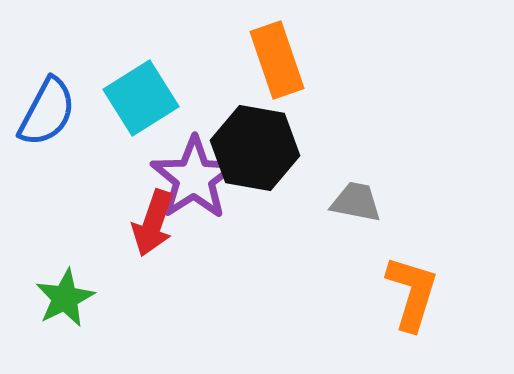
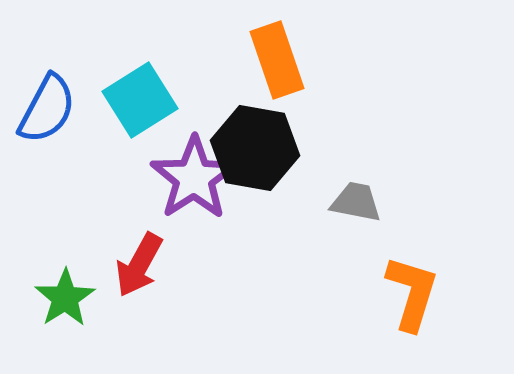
cyan square: moved 1 px left, 2 px down
blue semicircle: moved 3 px up
red arrow: moved 14 px left, 42 px down; rotated 10 degrees clockwise
green star: rotated 6 degrees counterclockwise
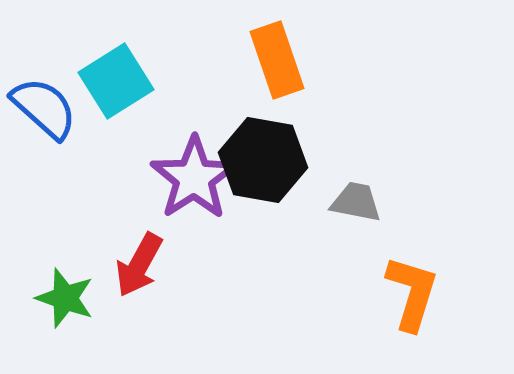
cyan square: moved 24 px left, 19 px up
blue semicircle: moved 3 px left, 1 px up; rotated 76 degrees counterclockwise
black hexagon: moved 8 px right, 12 px down
green star: rotated 20 degrees counterclockwise
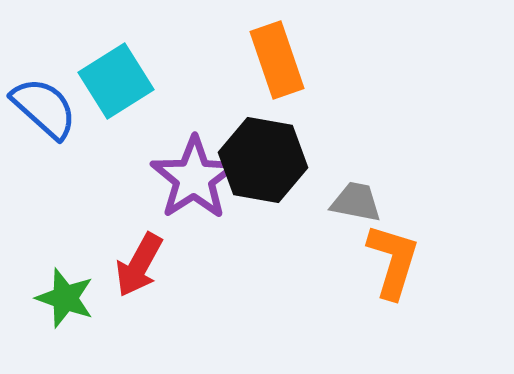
orange L-shape: moved 19 px left, 32 px up
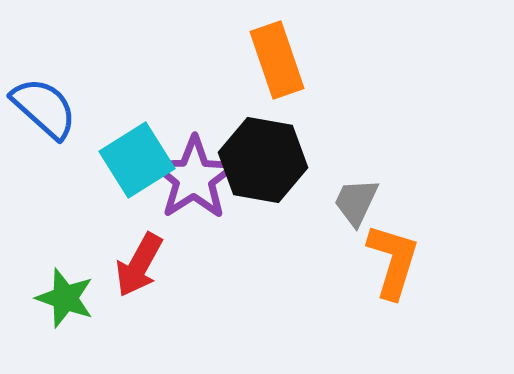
cyan square: moved 21 px right, 79 px down
gray trapezoid: rotated 76 degrees counterclockwise
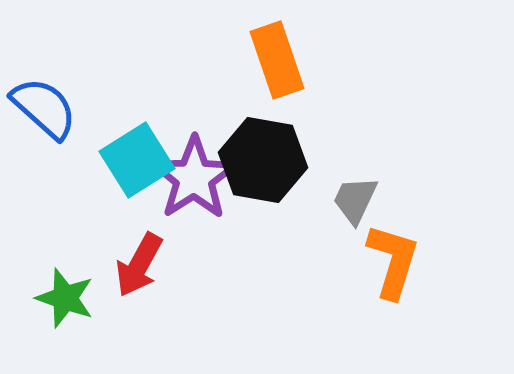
gray trapezoid: moved 1 px left, 2 px up
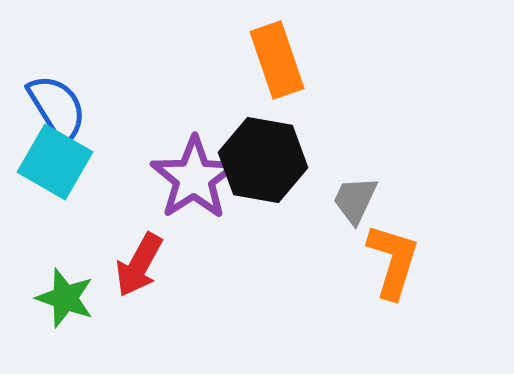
blue semicircle: moved 13 px right; rotated 16 degrees clockwise
cyan square: moved 82 px left, 2 px down; rotated 28 degrees counterclockwise
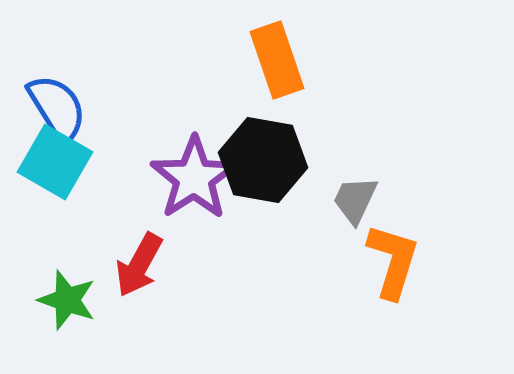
green star: moved 2 px right, 2 px down
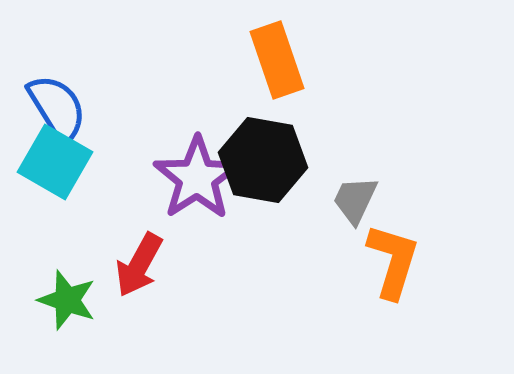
purple star: moved 3 px right
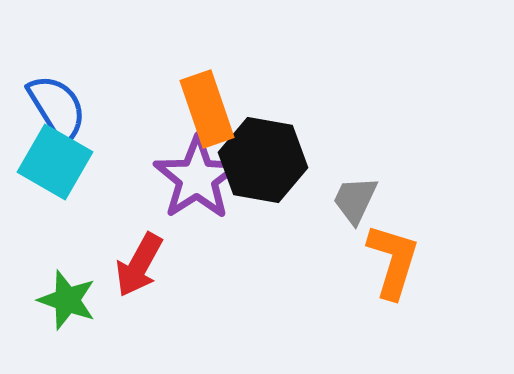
orange rectangle: moved 70 px left, 49 px down
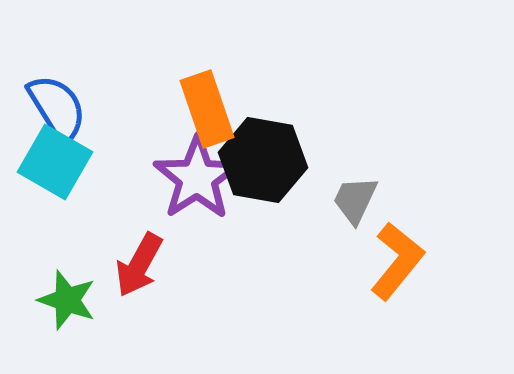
orange L-shape: moved 4 px right; rotated 22 degrees clockwise
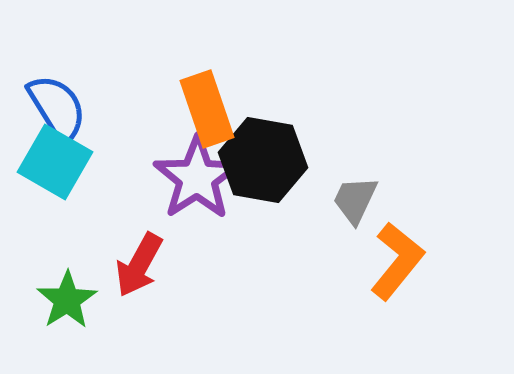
green star: rotated 20 degrees clockwise
